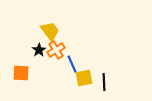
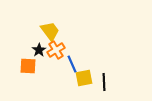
orange square: moved 7 px right, 7 px up
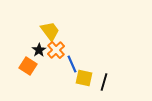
orange cross: rotated 12 degrees counterclockwise
orange square: rotated 30 degrees clockwise
yellow square: rotated 24 degrees clockwise
black line: rotated 18 degrees clockwise
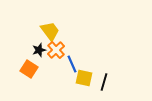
black star: rotated 16 degrees clockwise
orange square: moved 1 px right, 3 px down
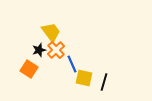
yellow trapezoid: moved 1 px right, 1 px down
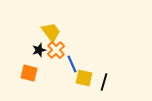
orange square: moved 4 px down; rotated 18 degrees counterclockwise
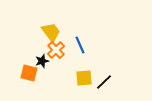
black star: moved 3 px right, 11 px down
blue line: moved 8 px right, 19 px up
yellow square: rotated 18 degrees counterclockwise
black line: rotated 30 degrees clockwise
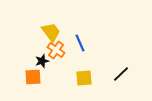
blue line: moved 2 px up
orange cross: rotated 12 degrees counterclockwise
orange square: moved 4 px right, 4 px down; rotated 18 degrees counterclockwise
black line: moved 17 px right, 8 px up
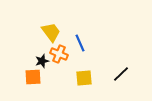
orange cross: moved 3 px right, 4 px down; rotated 12 degrees counterclockwise
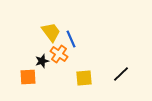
blue line: moved 9 px left, 4 px up
orange cross: rotated 12 degrees clockwise
orange square: moved 5 px left
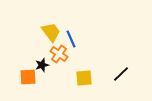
black star: moved 4 px down
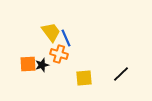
blue line: moved 5 px left, 1 px up
orange cross: rotated 18 degrees counterclockwise
orange square: moved 13 px up
